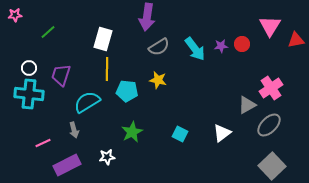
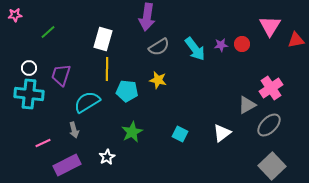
purple star: moved 1 px up
white star: rotated 21 degrees counterclockwise
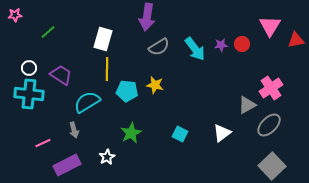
purple trapezoid: rotated 105 degrees clockwise
yellow star: moved 3 px left, 5 px down
green star: moved 1 px left, 1 px down
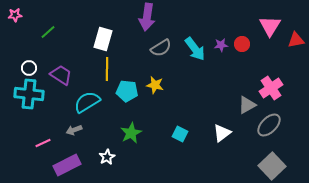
gray semicircle: moved 2 px right, 1 px down
gray arrow: rotated 84 degrees clockwise
